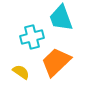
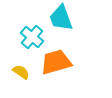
cyan cross: rotated 35 degrees counterclockwise
orange trapezoid: rotated 28 degrees clockwise
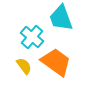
orange trapezoid: rotated 52 degrees clockwise
yellow semicircle: moved 3 px right, 6 px up; rotated 18 degrees clockwise
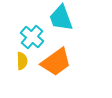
orange trapezoid: rotated 108 degrees clockwise
yellow semicircle: moved 2 px left, 5 px up; rotated 36 degrees clockwise
